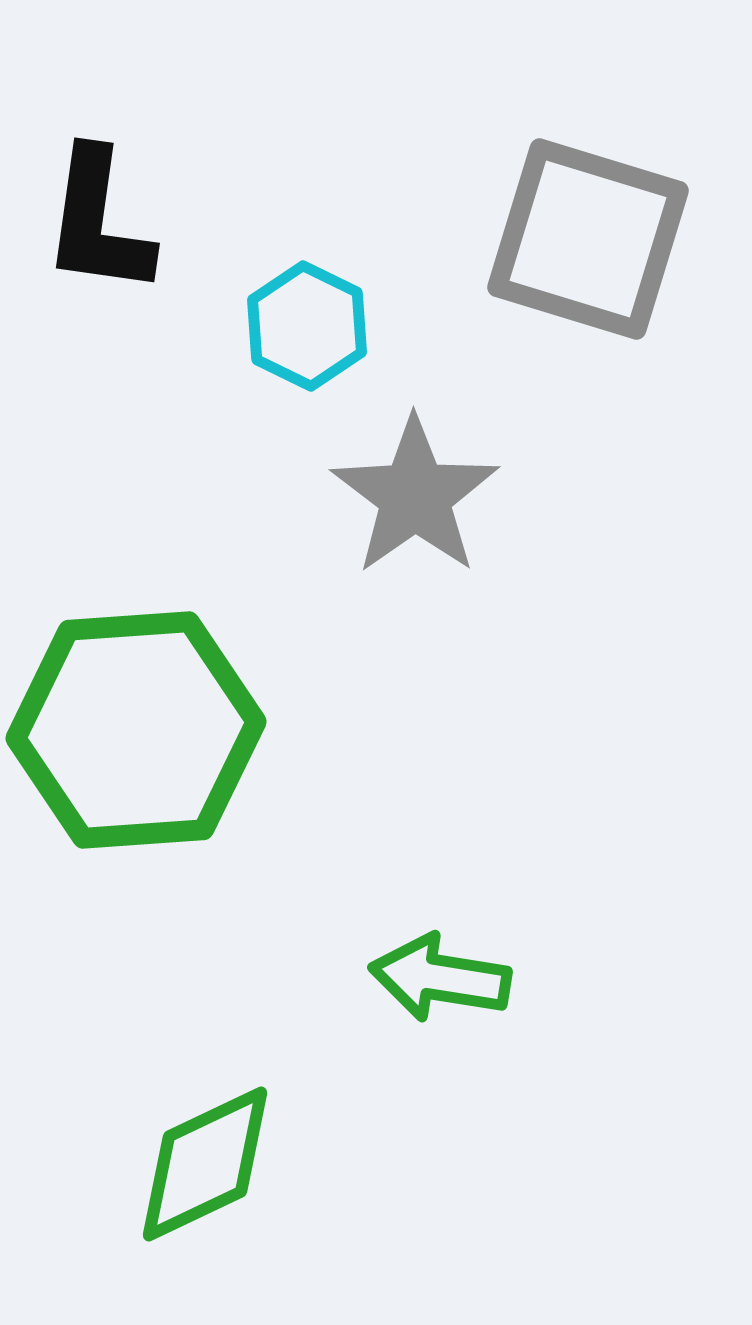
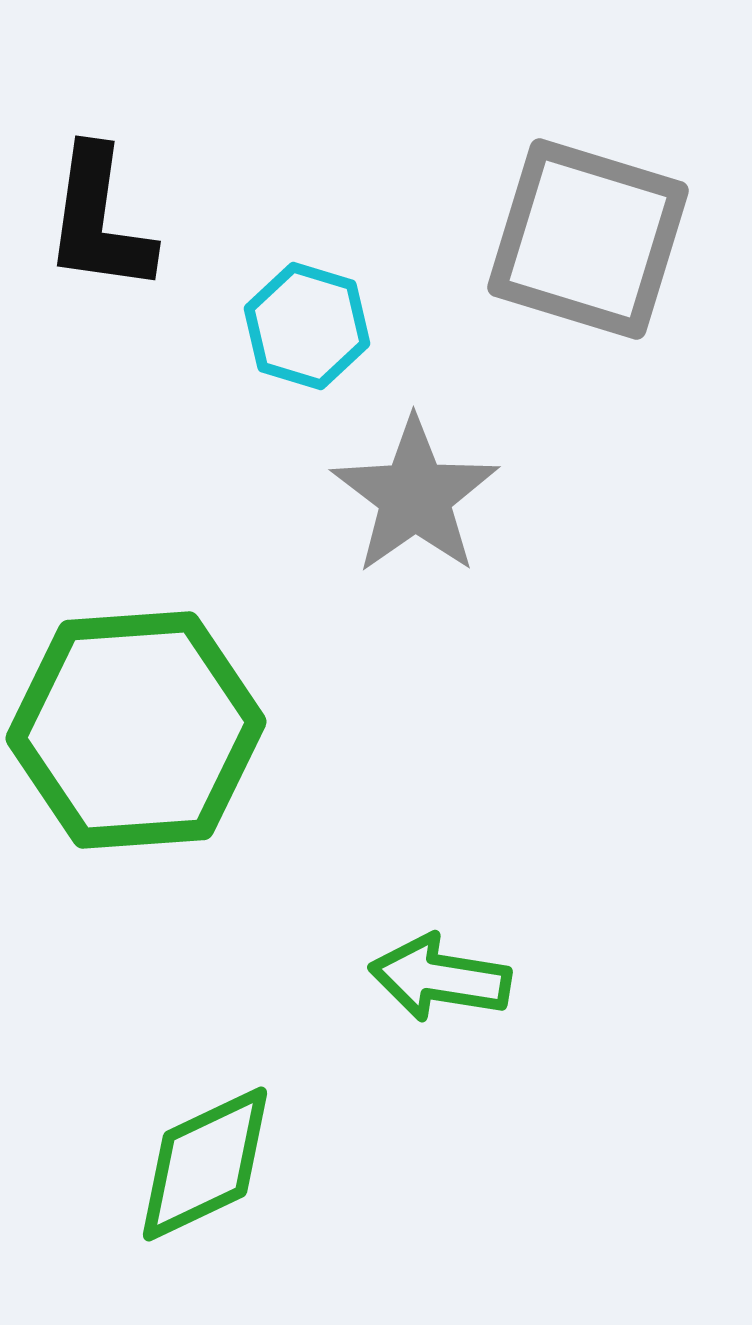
black L-shape: moved 1 px right, 2 px up
cyan hexagon: rotated 9 degrees counterclockwise
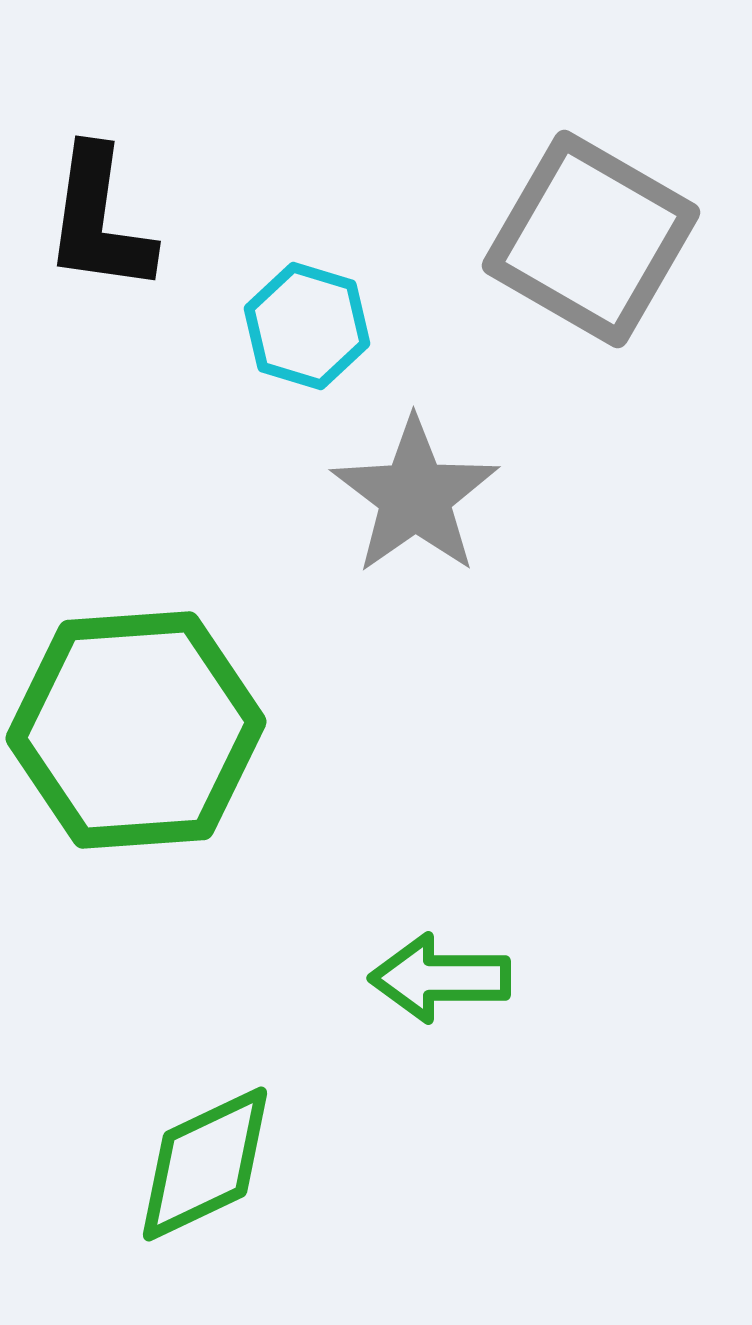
gray square: moved 3 px right; rotated 13 degrees clockwise
green arrow: rotated 9 degrees counterclockwise
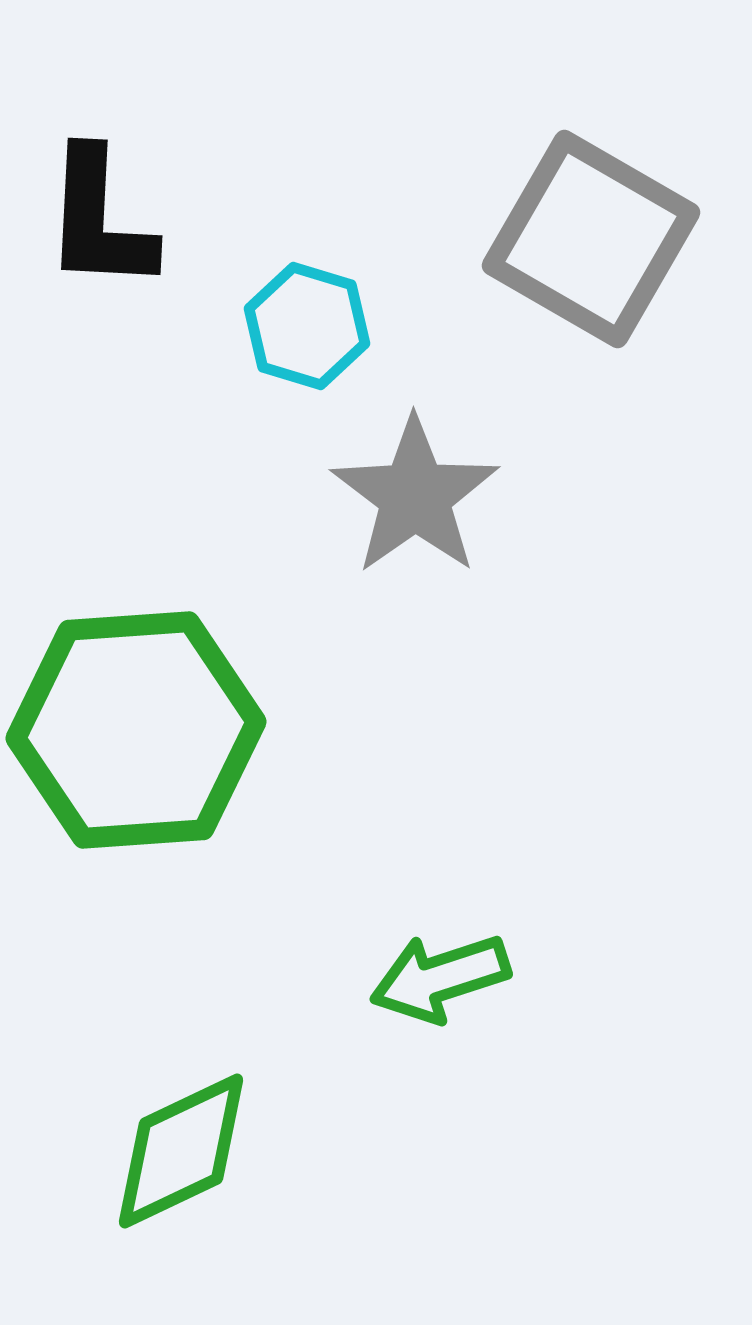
black L-shape: rotated 5 degrees counterclockwise
green arrow: rotated 18 degrees counterclockwise
green diamond: moved 24 px left, 13 px up
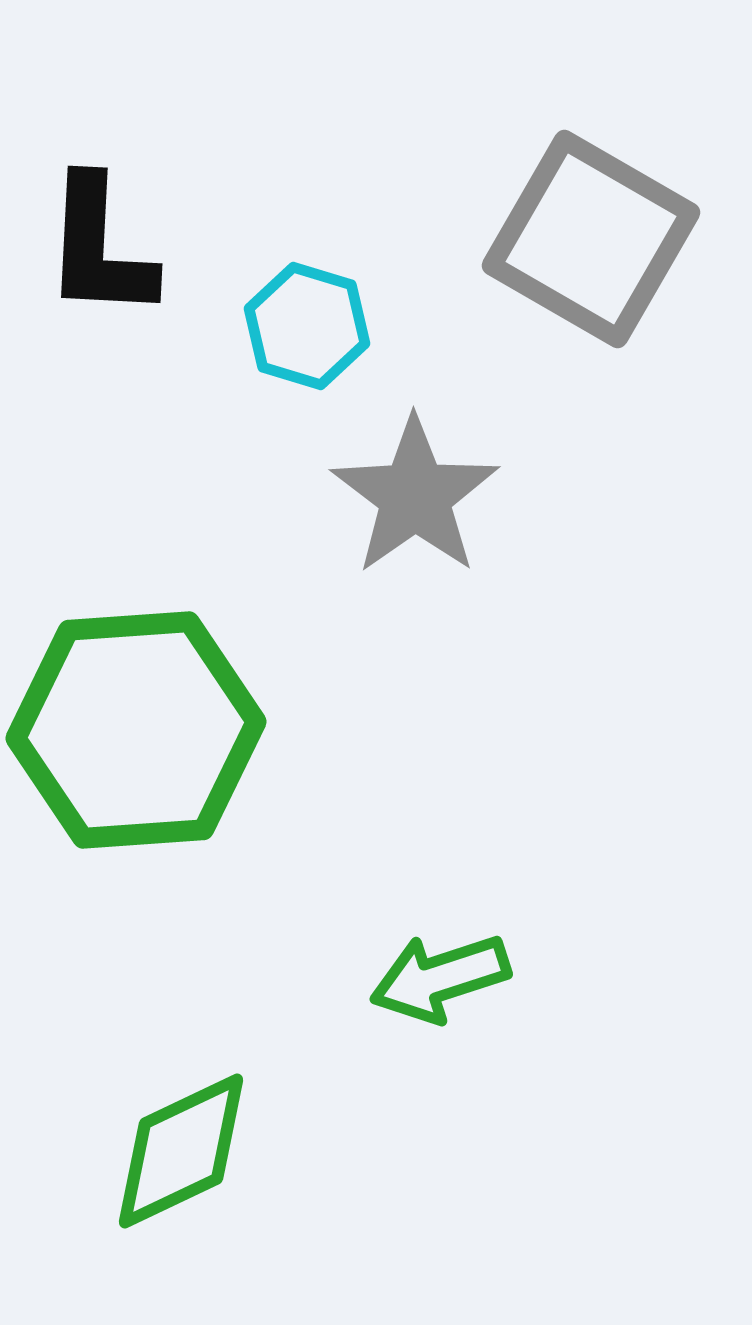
black L-shape: moved 28 px down
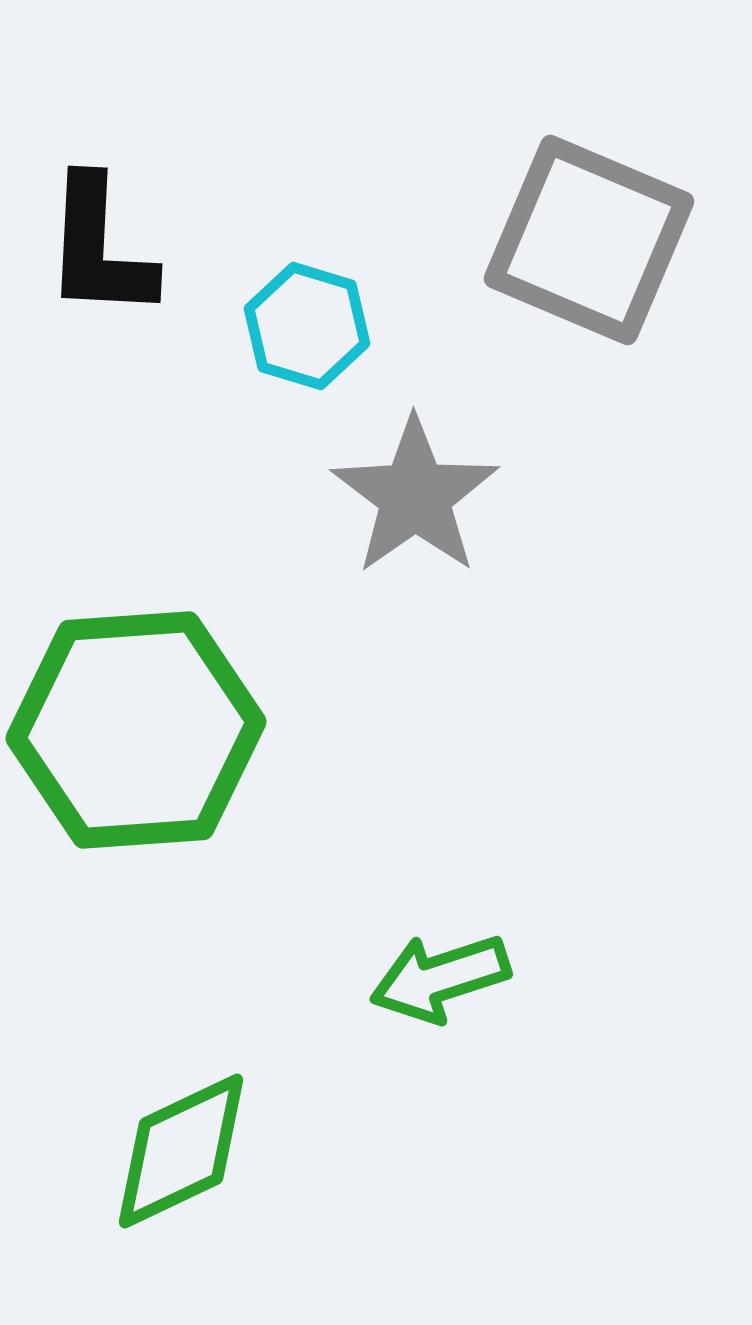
gray square: moved 2 px left, 1 px down; rotated 7 degrees counterclockwise
